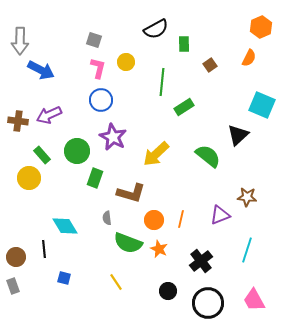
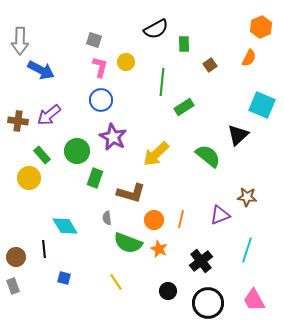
pink L-shape at (98, 68): moved 2 px right, 1 px up
purple arrow at (49, 115): rotated 15 degrees counterclockwise
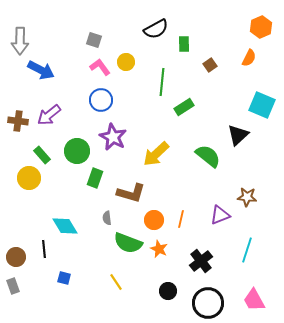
pink L-shape at (100, 67): rotated 50 degrees counterclockwise
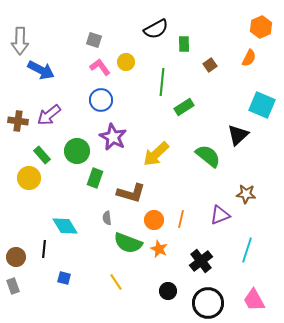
brown star at (247, 197): moved 1 px left, 3 px up
black line at (44, 249): rotated 12 degrees clockwise
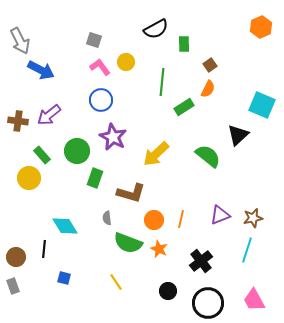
gray arrow at (20, 41): rotated 28 degrees counterclockwise
orange semicircle at (249, 58): moved 41 px left, 31 px down
brown star at (246, 194): moved 7 px right, 24 px down; rotated 18 degrees counterclockwise
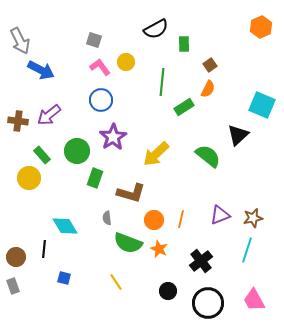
purple star at (113, 137): rotated 12 degrees clockwise
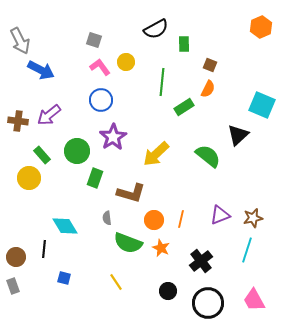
brown square at (210, 65): rotated 32 degrees counterclockwise
orange star at (159, 249): moved 2 px right, 1 px up
